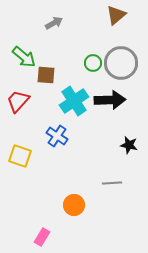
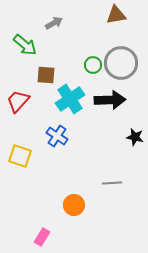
brown triangle: rotated 30 degrees clockwise
green arrow: moved 1 px right, 12 px up
green circle: moved 2 px down
cyan cross: moved 4 px left, 2 px up
black star: moved 6 px right, 8 px up
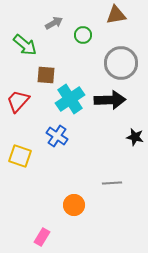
green circle: moved 10 px left, 30 px up
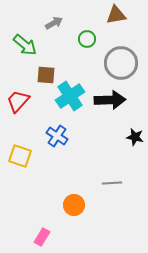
green circle: moved 4 px right, 4 px down
cyan cross: moved 3 px up
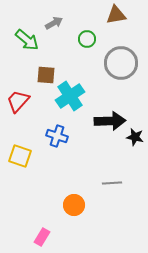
green arrow: moved 2 px right, 5 px up
black arrow: moved 21 px down
blue cross: rotated 15 degrees counterclockwise
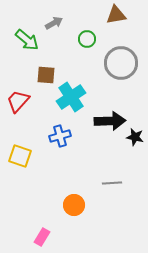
cyan cross: moved 1 px right, 1 px down
blue cross: moved 3 px right; rotated 35 degrees counterclockwise
